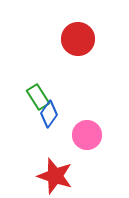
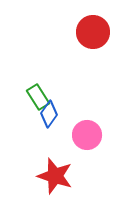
red circle: moved 15 px right, 7 px up
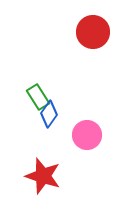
red star: moved 12 px left
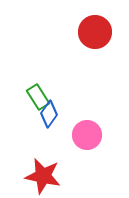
red circle: moved 2 px right
red star: rotated 6 degrees counterclockwise
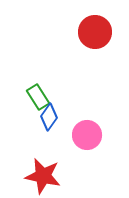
blue diamond: moved 3 px down
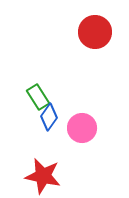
pink circle: moved 5 px left, 7 px up
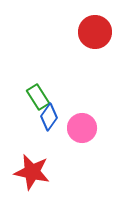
red star: moved 11 px left, 4 px up
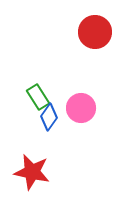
pink circle: moved 1 px left, 20 px up
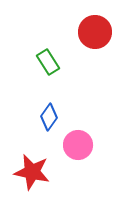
green rectangle: moved 10 px right, 35 px up
pink circle: moved 3 px left, 37 px down
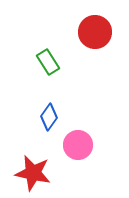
red star: moved 1 px right, 1 px down
